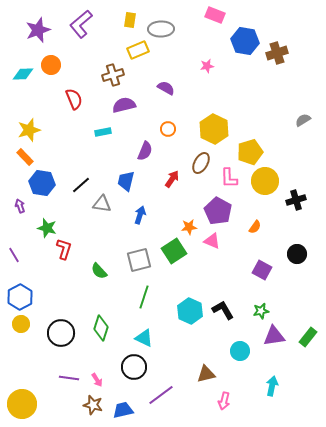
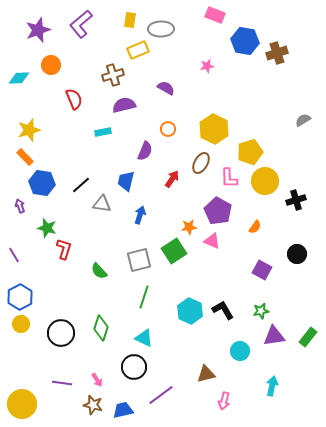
cyan diamond at (23, 74): moved 4 px left, 4 px down
purple line at (69, 378): moved 7 px left, 5 px down
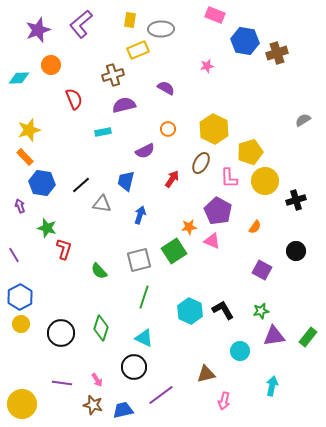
purple semicircle at (145, 151): rotated 42 degrees clockwise
black circle at (297, 254): moved 1 px left, 3 px up
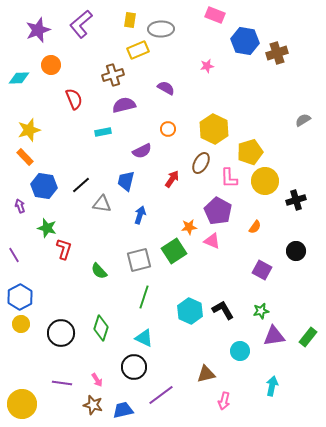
purple semicircle at (145, 151): moved 3 px left
blue hexagon at (42, 183): moved 2 px right, 3 px down
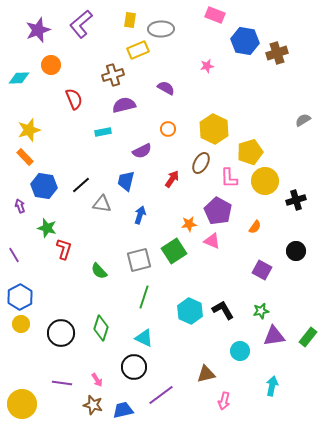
orange star at (189, 227): moved 3 px up
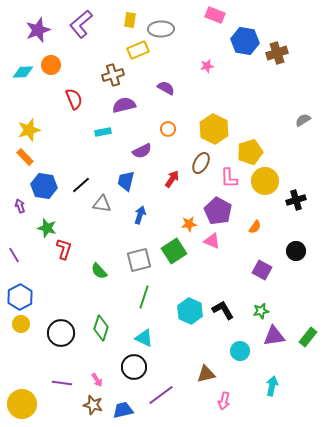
cyan diamond at (19, 78): moved 4 px right, 6 px up
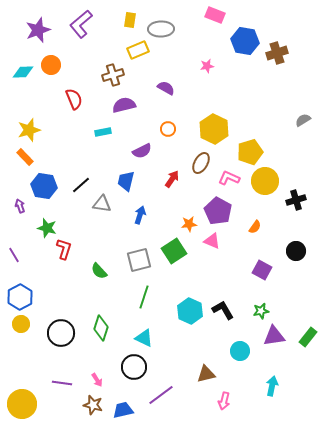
pink L-shape at (229, 178): rotated 115 degrees clockwise
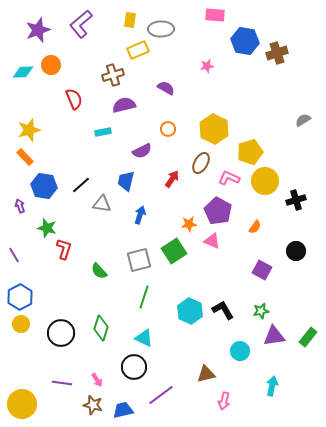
pink rectangle at (215, 15): rotated 18 degrees counterclockwise
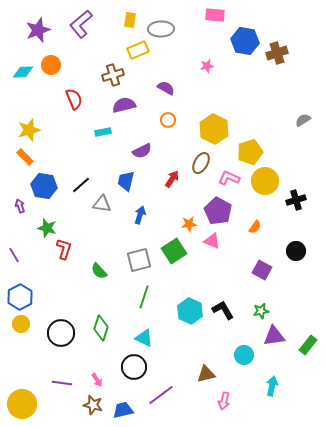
orange circle at (168, 129): moved 9 px up
green rectangle at (308, 337): moved 8 px down
cyan circle at (240, 351): moved 4 px right, 4 px down
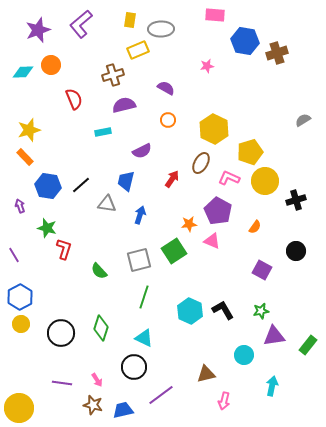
blue hexagon at (44, 186): moved 4 px right
gray triangle at (102, 204): moved 5 px right
yellow circle at (22, 404): moved 3 px left, 4 px down
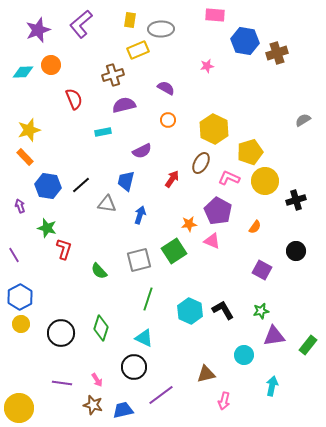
green line at (144, 297): moved 4 px right, 2 px down
